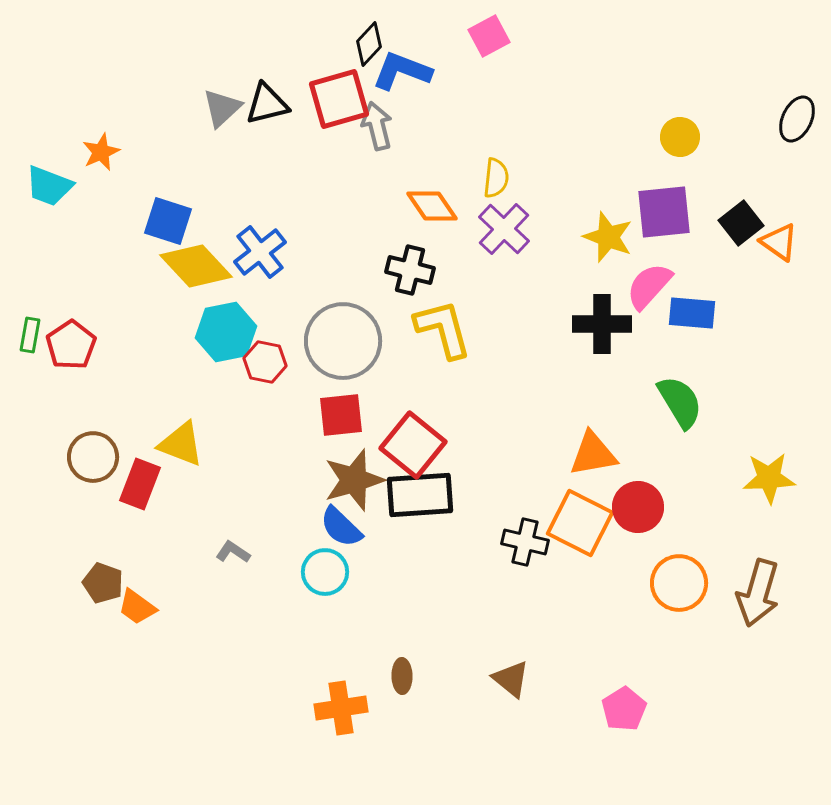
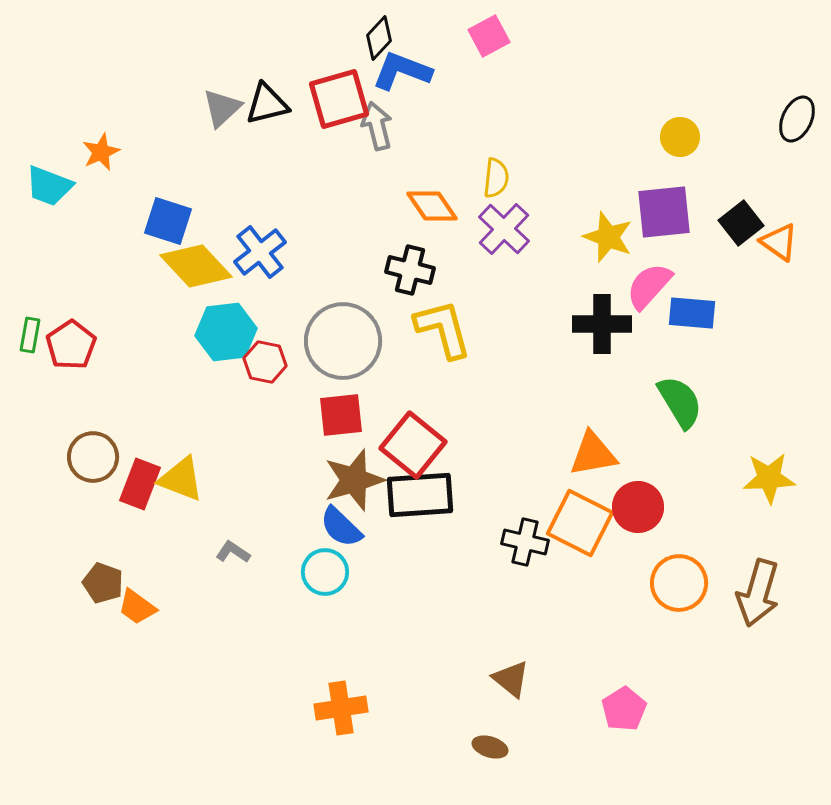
black diamond at (369, 44): moved 10 px right, 6 px up
cyan hexagon at (226, 332): rotated 4 degrees clockwise
yellow triangle at (181, 444): moved 35 px down
brown ellipse at (402, 676): moved 88 px right, 71 px down; rotated 72 degrees counterclockwise
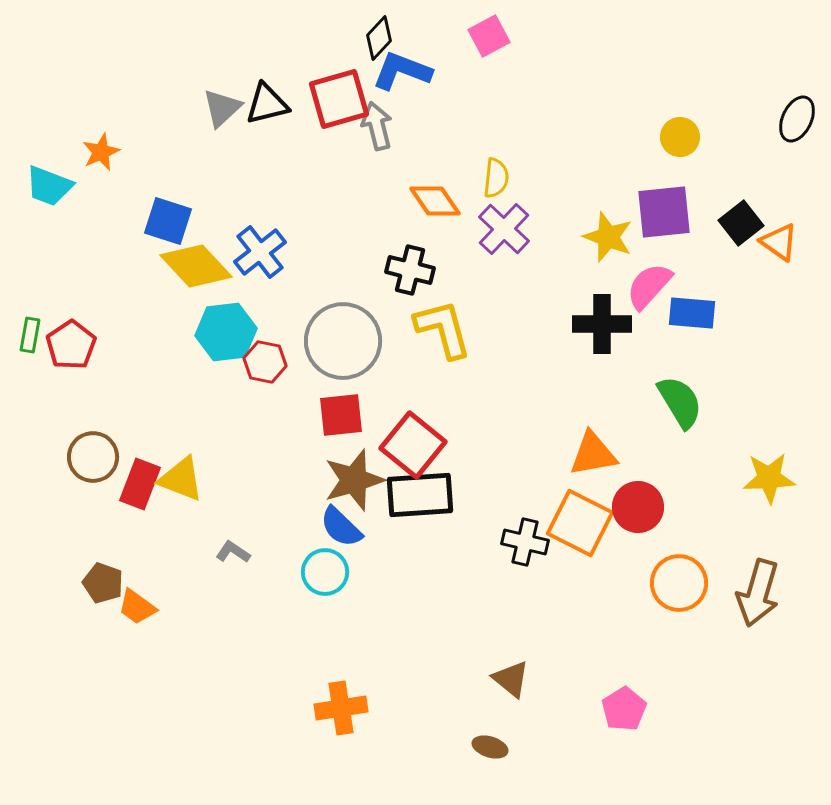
orange diamond at (432, 206): moved 3 px right, 5 px up
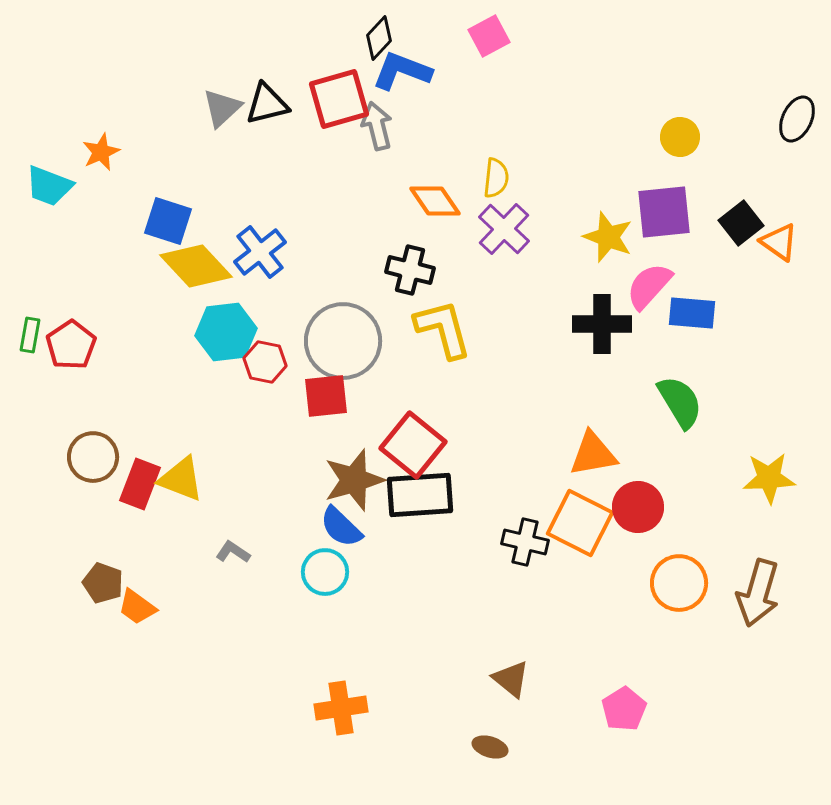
red square at (341, 415): moved 15 px left, 19 px up
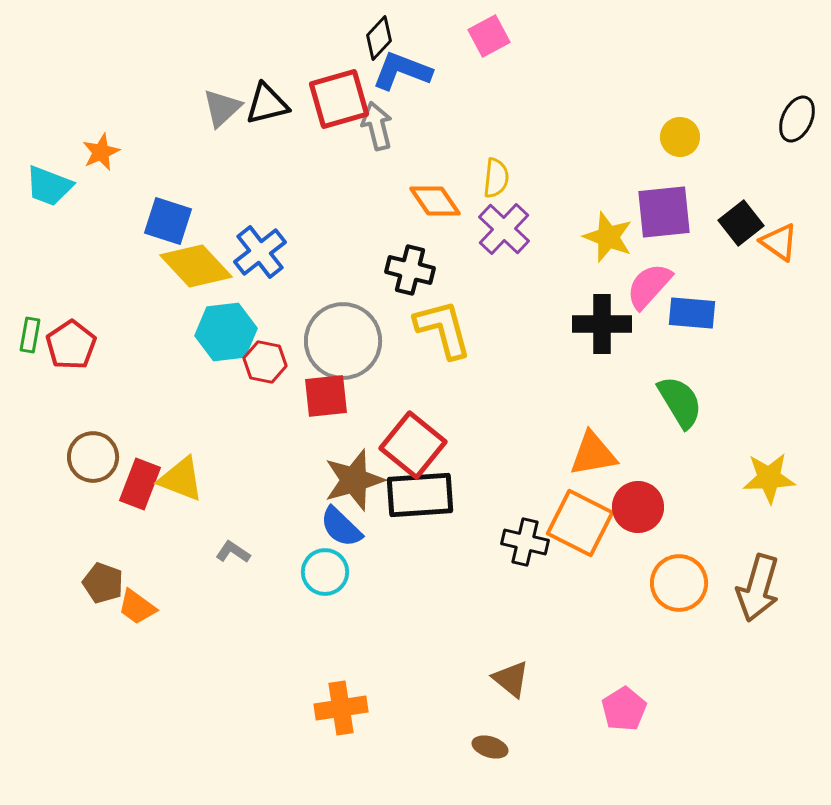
brown arrow at (758, 593): moved 5 px up
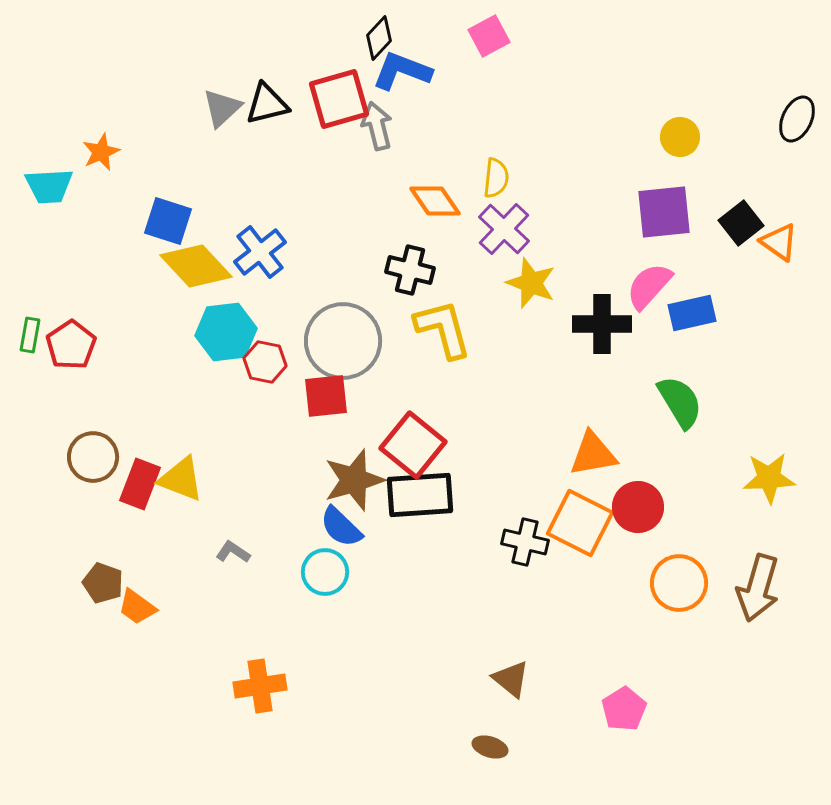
cyan trapezoid at (49, 186): rotated 24 degrees counterclockwise
yellow star at (608, 237): moved 77 px left, 46 px down
blue rectangle at (692, 313): rotated 18 degrees counterclockwise
orange cross at (341, 708): moved 81 px left, 22 px up
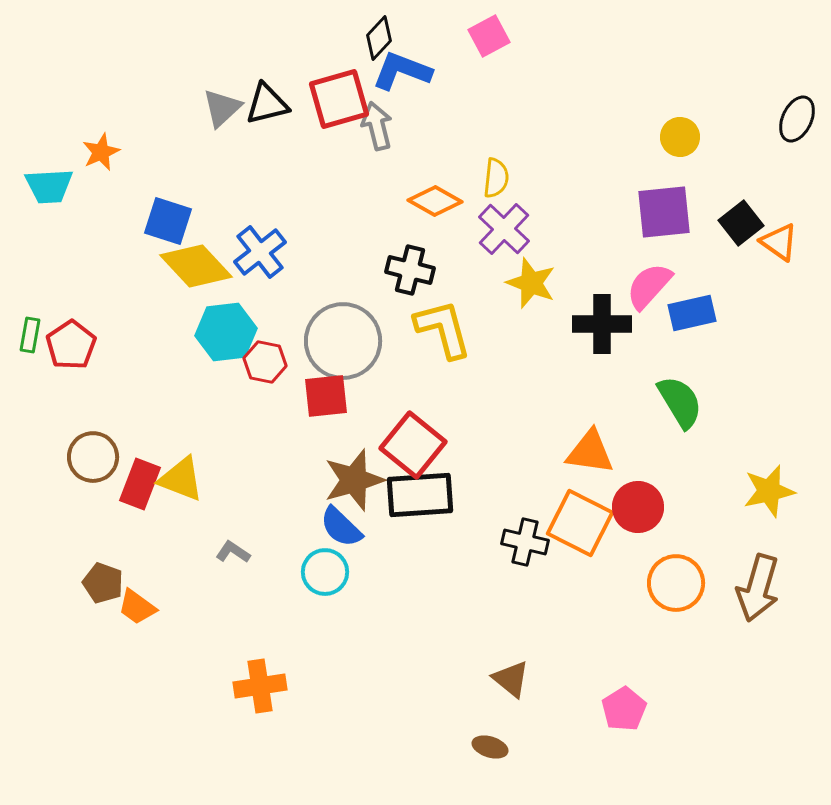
orange diamond at (435, 201): rotated 26 degrees counterclockwise
orange triangle at (593, 454): moved 3 px left, 2 px up; rotated 18 degrees clockwise
yellow star at (769, 478): moved 13 px down; rotated 10 degrees counterclockwise
orange circle at (679, 583): moved 3 px left
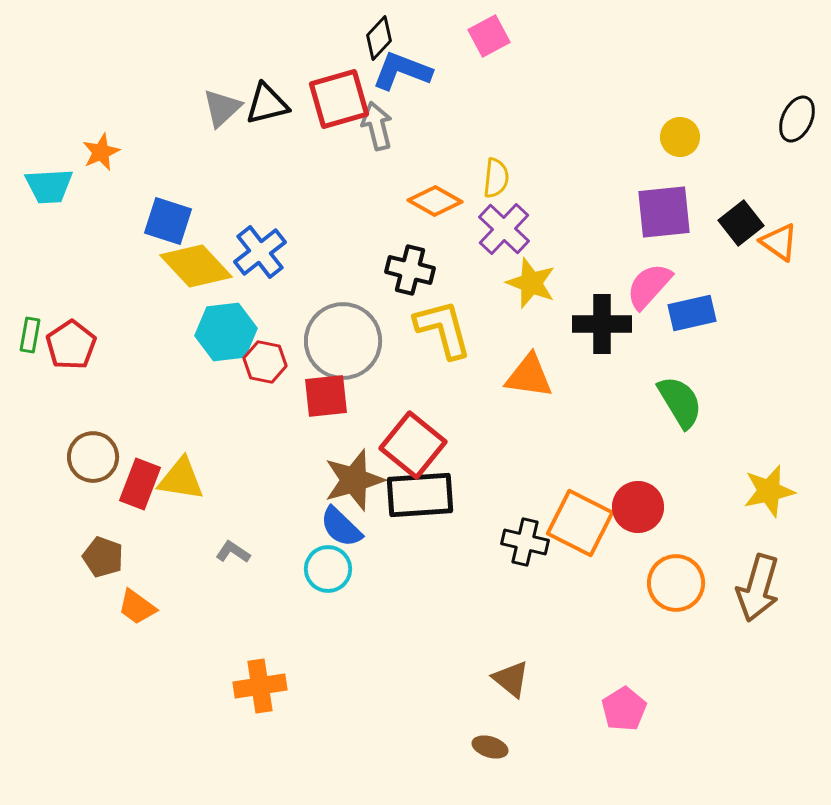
orange triangle at (590, 452): moved 61 px left, 76 px up
yellow triangle at (181, 479): rotated 12 degrees counterclockwise
cyan circle at (325, 572): moved 3 px right, 3 px up
brown pentagon at (103, 583): moved 26 px up
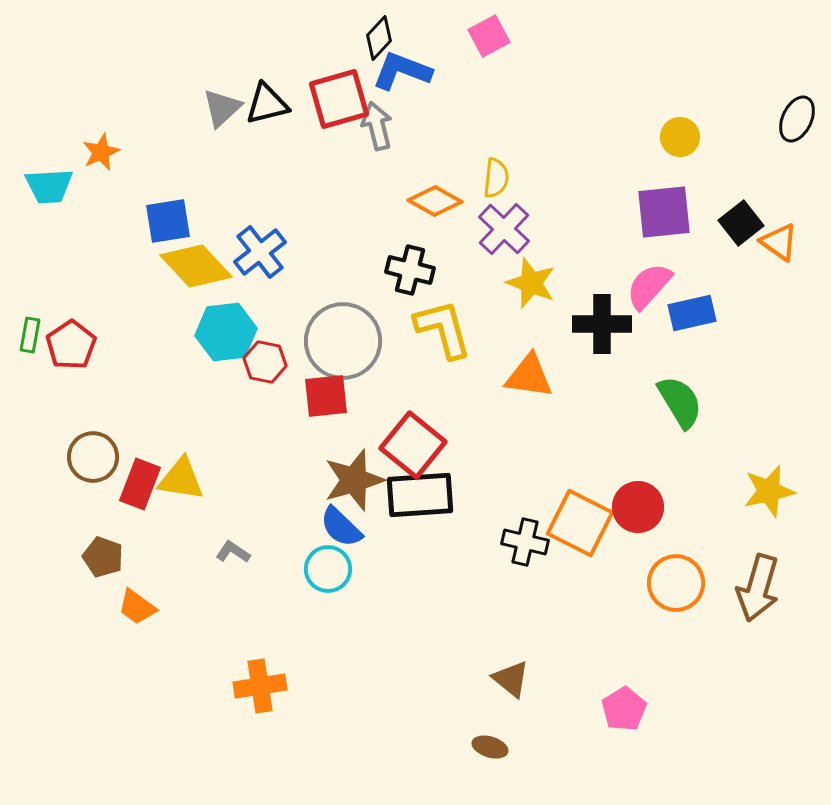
blue square at (168, 221): rotated 27 degrees counterclockwise
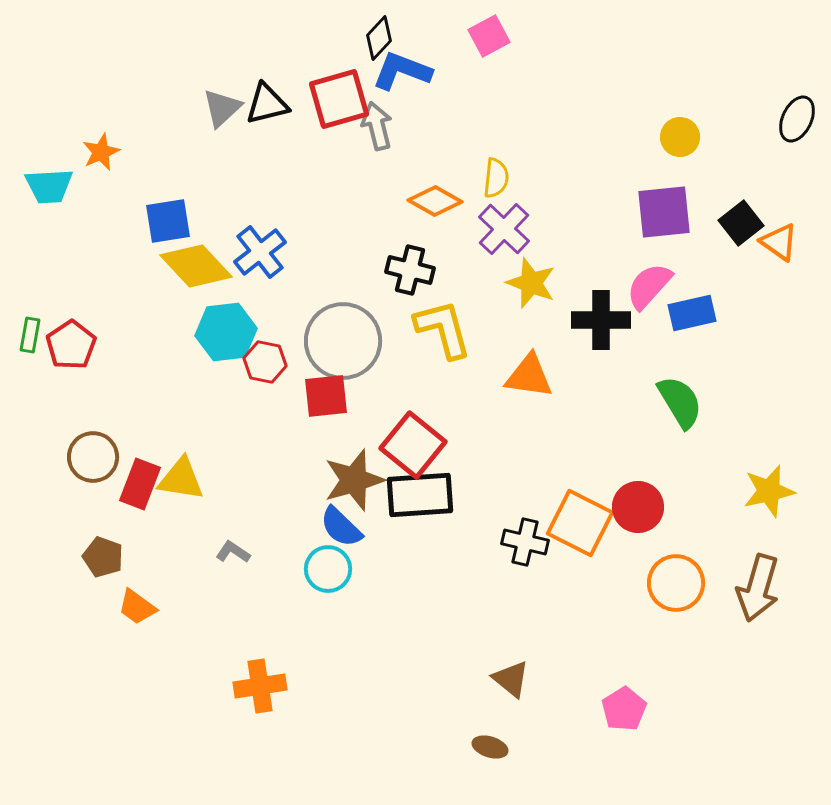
black cross at (602, 324): moved 1 px left, 4 px up
